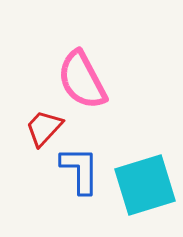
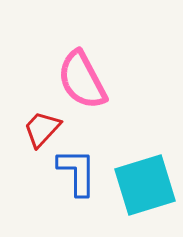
red trapezoid: moved 2 px left, 1 px down
blue L-shape: moved 3 px left, 2 px down
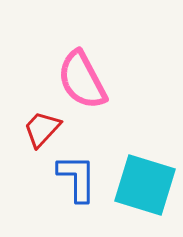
blue L-shape: moved 6 px down
cyan square: rotated 34 degrees clockwise
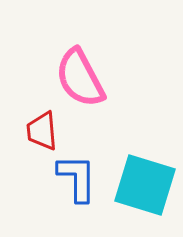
pink semicircle: moved 2 px left, 2 px up
red trapezoid: moved 2 px down; rotated 48 degrees counterclockwise
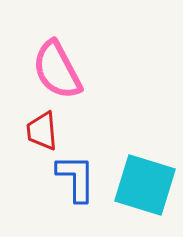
pink semicircle: moved 23 px left, 8 px up
blue L-shape: moved 1 px left
